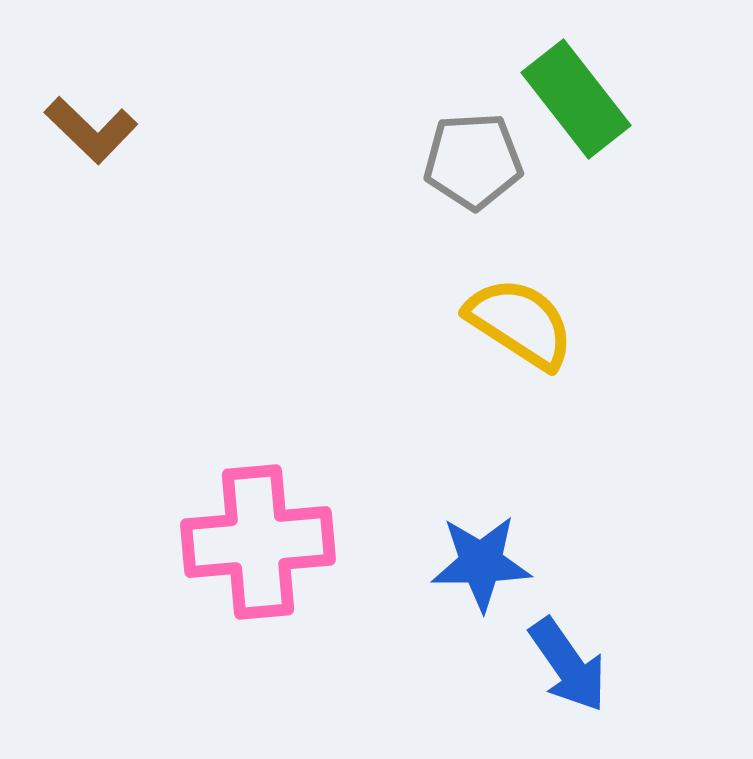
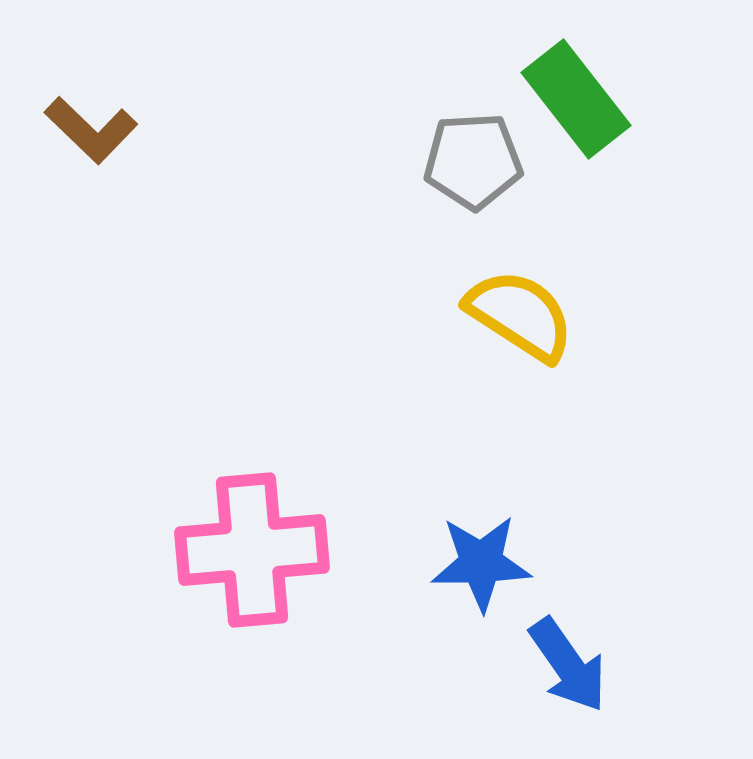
yellow semicircle: moved 8 px up
pink cross: moved 6 px left, 8 px down
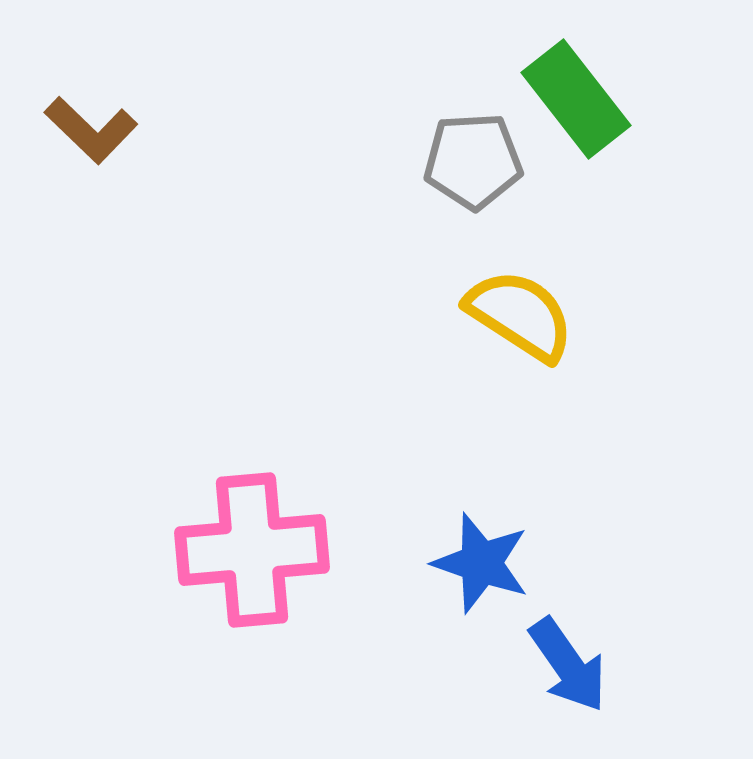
blue star: rotated 20 degrees clockwise
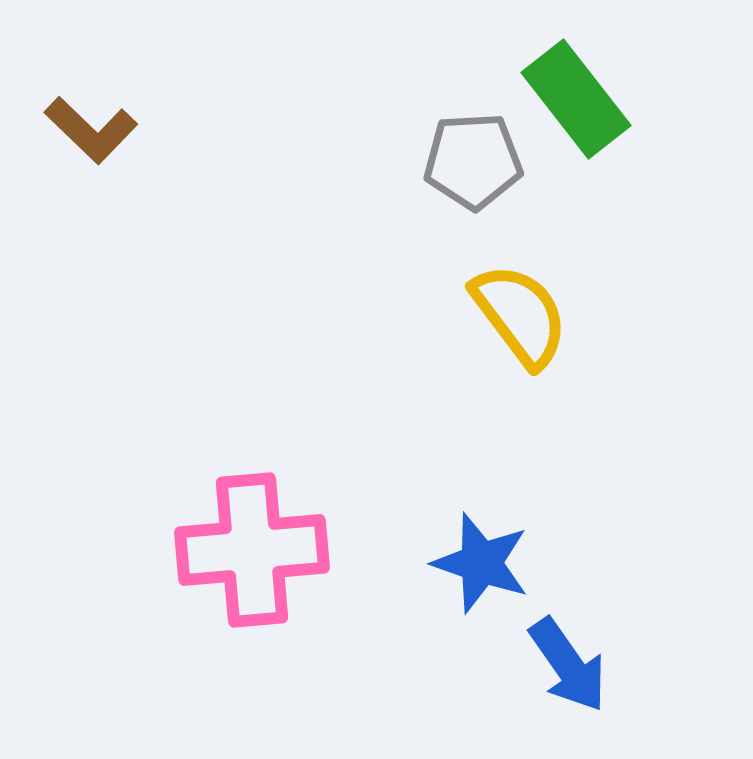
yellow semicircle: rotated 20 degrees clockwise
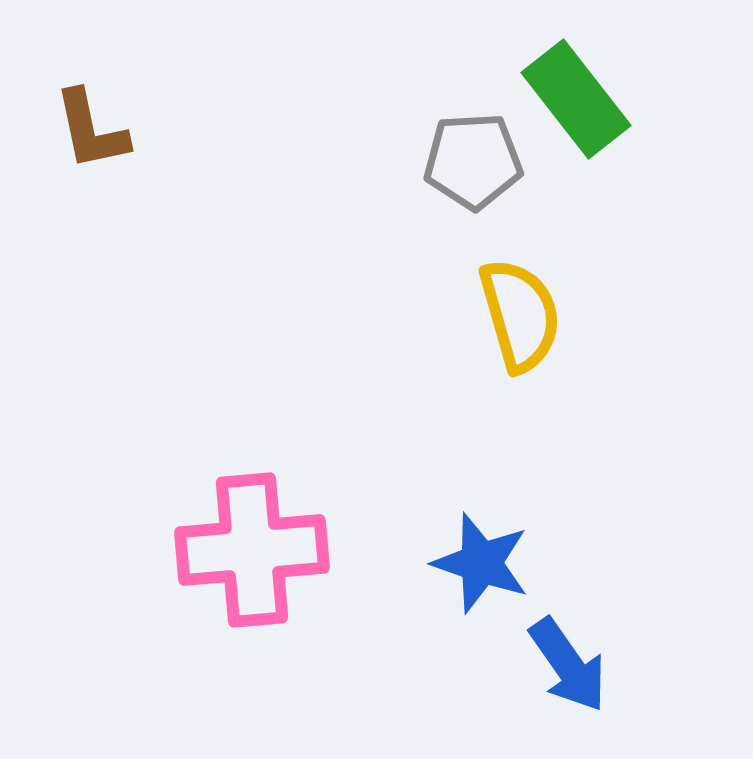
brown L-shape: rotated 34 degrees clockwise
yellow semicircle: rotated 21 degrees clockwise
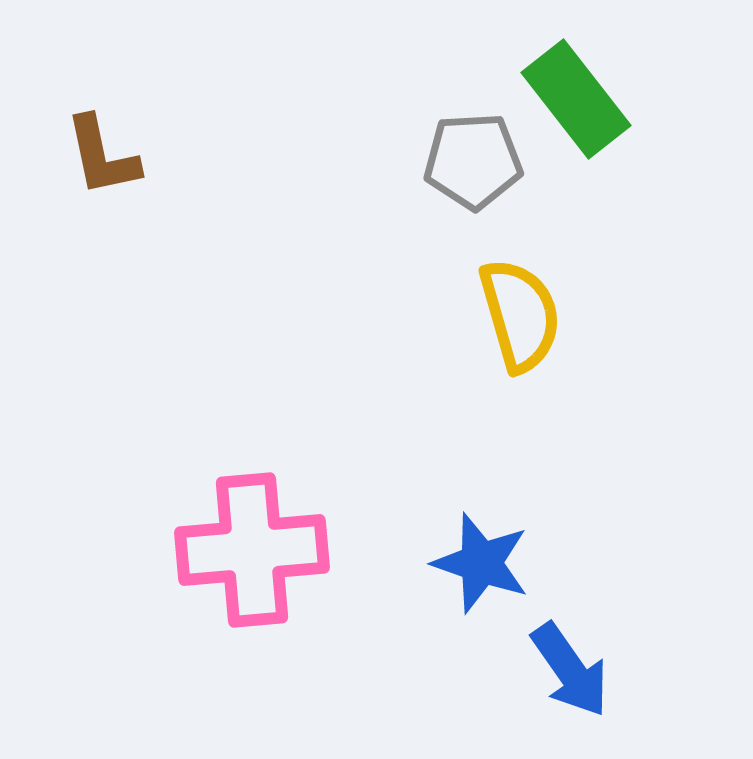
brown L-shape: moved 11 px right, 26 px down
blue arrow: moved 2 px right, 5 px down
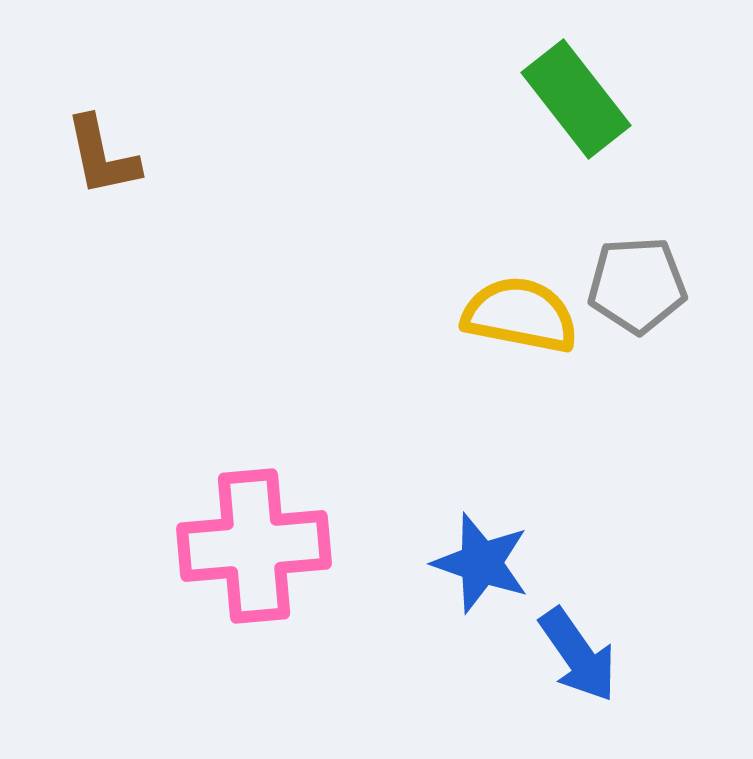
gray pentagon: moved 164 px right, 124 px down
yellow semicircle: rotated 63 degrees counterclockwise
pink cross: moved 2 px right, 4 px up
blue arrow: moved 8 px right, 15 px up
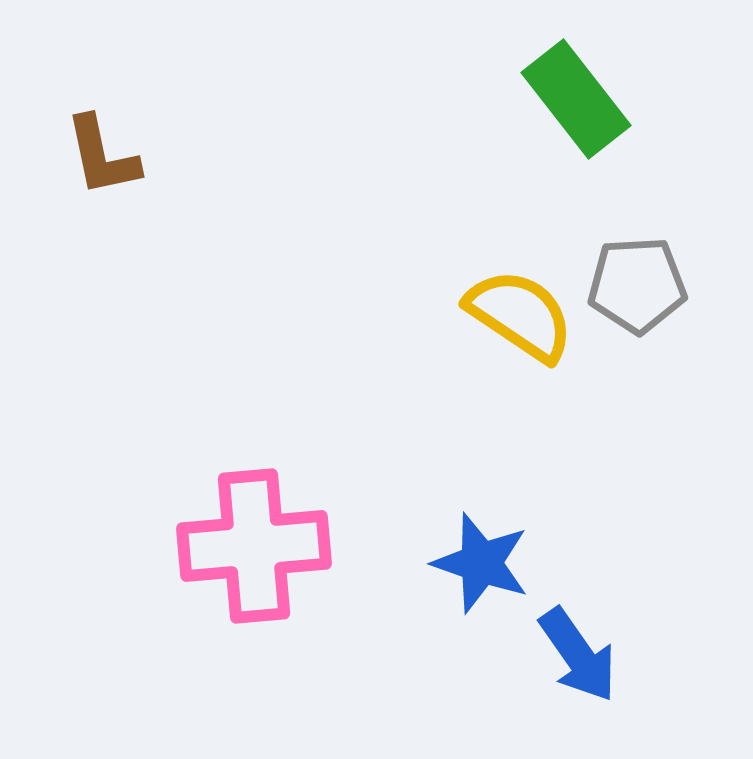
yellow semicircle: rotated 23 degrees clockwise
